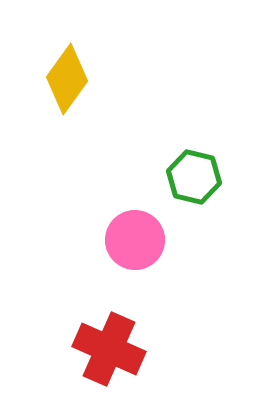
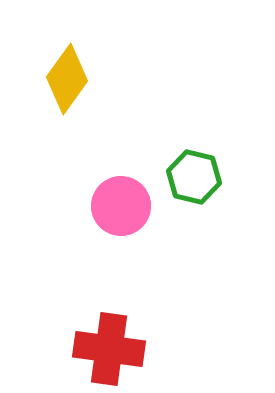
pink circle: moved 14 px left, 34 px up
red cross: rotated 16 degrees counterclockwise
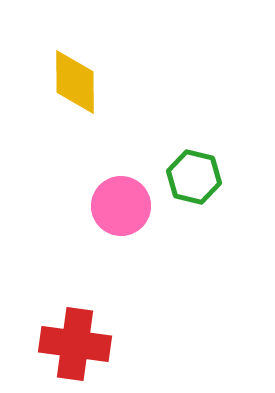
yellow diamond: moved 8 px right, 3 px down; rotated 36 degrees counterclockwise
red cross: moved 34 px left, 5 px up
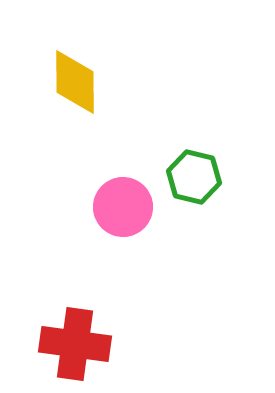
pink circle: moved 2 px right, 1 px down
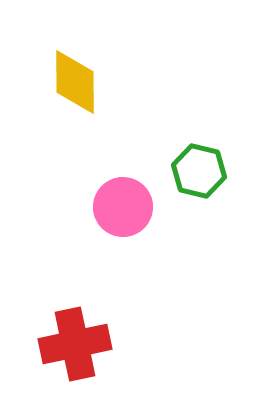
green hexagon: moved 5 px right, 6 px up
red cross: rotated 20 degrees counterclockwise
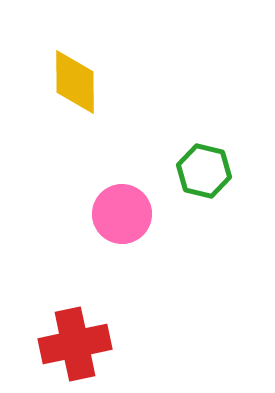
green hexagon: moved 5 px right
pink circle: moved 1 px left, 7 px down
